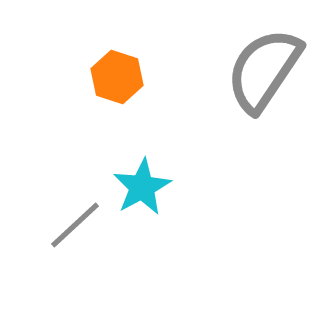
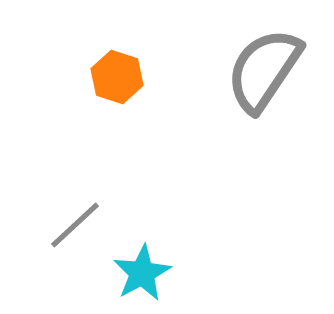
cyan star: moved 86 px down
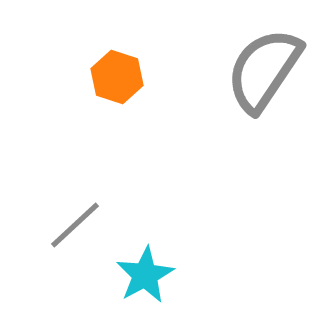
cyan star: moved 3 px right, 2 px down
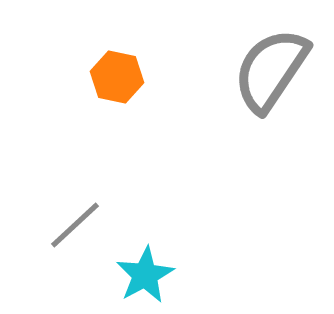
gray semicircle: moved 7 px right
orange hexagon: rotated 6 degrees counterclockwise
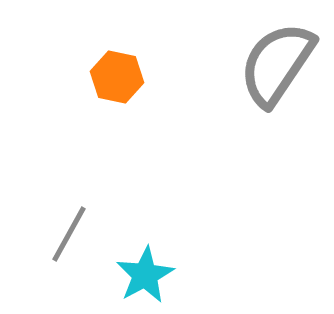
gray semicircle: moved 6 px right, 6 px up
gray line: moved 6 px left, 9 px down; rotated 18 degrees counterclockwise
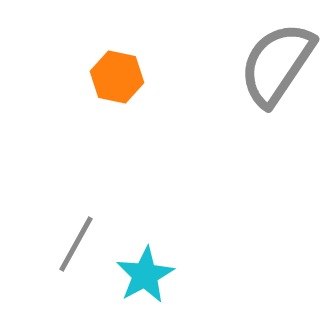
gray line: moved 7 px right, 10 px down
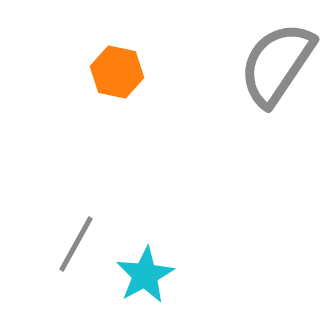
orange hexagon: moved 5 px up
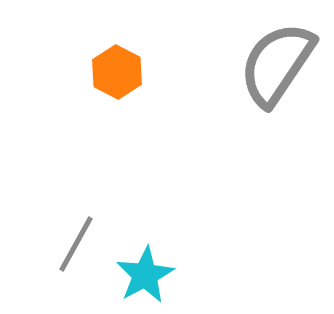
orange hexagon: rotated 15 degrees clockwise
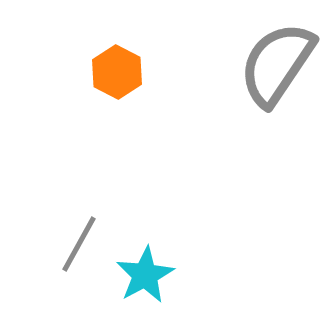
gray line: moved 3 px right
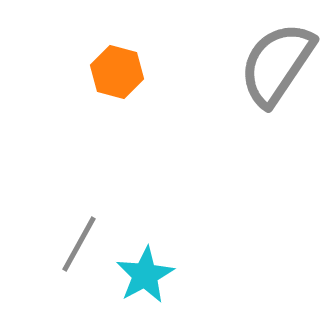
orange hexagon: rotated 12 degrees counterclockwise
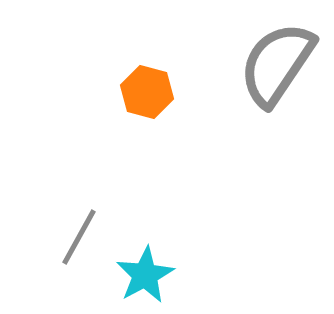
orange hexagon: moved 30 px right, 20 px down
gray line: moved 7 px up
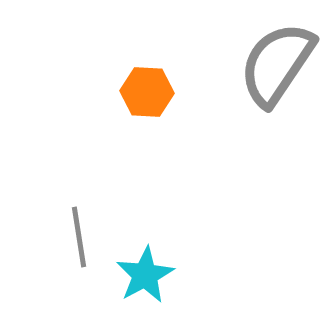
orange hexagon: rotated 12 degrees counterclockwise
gray line: rotated 38 degrees counterclockwise
